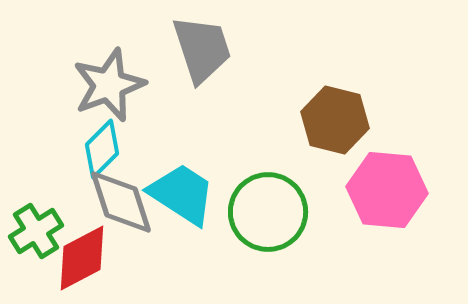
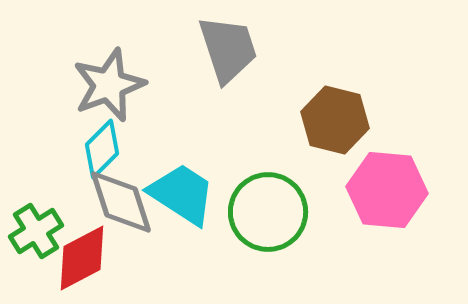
gray trapezoid: moved 26 px right
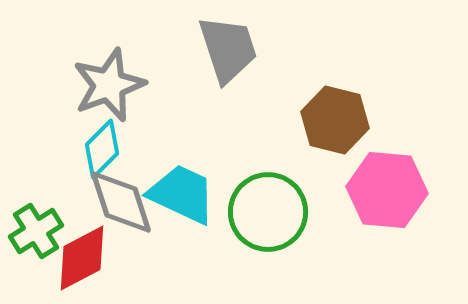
cyan trapezoid: rotated 8 degrees counterclockwise
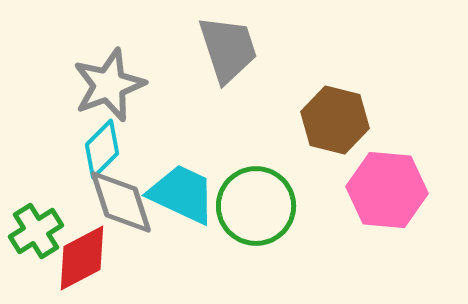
green circle: moved 12 px left, 6 px up
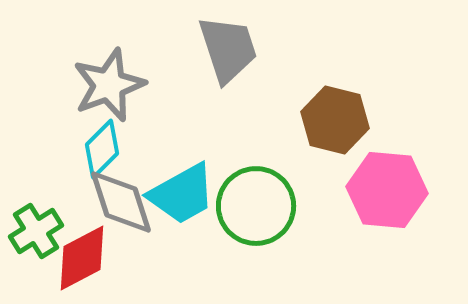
cyan trapezoid: rotated 126 degrees clockwise
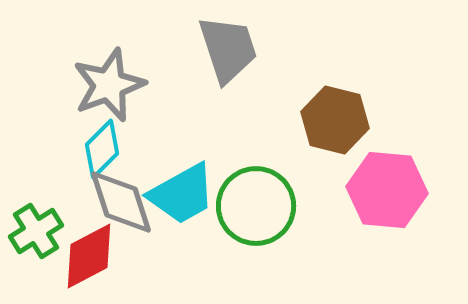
red diamond: moved 7 px right, 2 px up
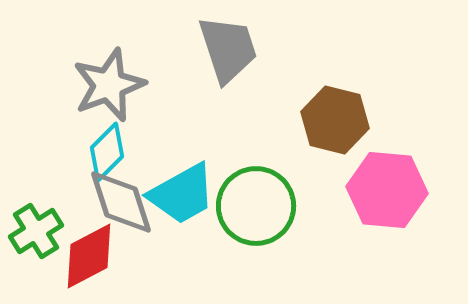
cyan diamond: moved 5 px right, 3 px down
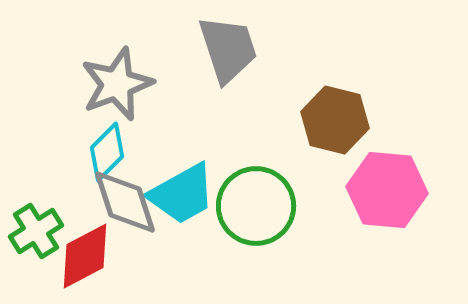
gray star: moved 8 px right, 1 px up
gray diamond: moved 4 px right
red diamond: moved 4 px left
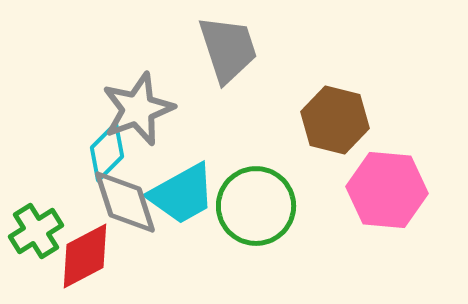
gray star: moved 21 px right, 25 px down
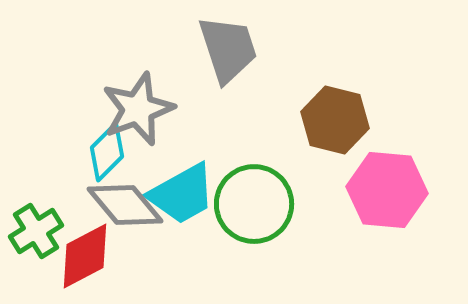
gray diamond: moved 3 px down; rotated 22 degrees counterclockwise
green circle: moved 2 px left, 2 px up
